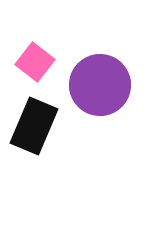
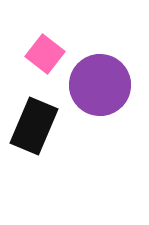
pink square: moved 10 px right, 8 px up
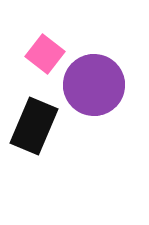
purple circle: moved 6 px left
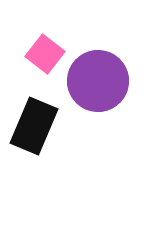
purple circle: moved 4 px right, 4 px up
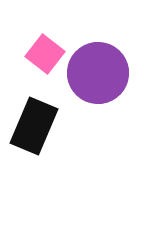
purple circle: moved 8 px up
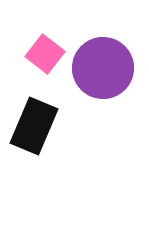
purple circle: moved 5 px right, 5 px up
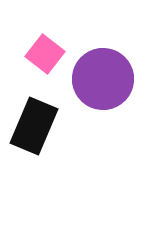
purple circle: moved 11 px down
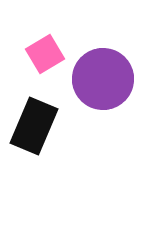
pink square: rotated 21 degrees clockwise
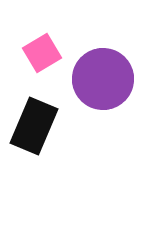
pink square: moved 3 px left, 1 px up
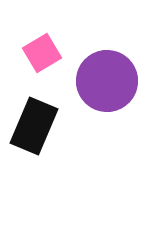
purple circle: moved 4 px right, 2 px down
